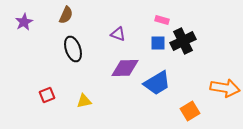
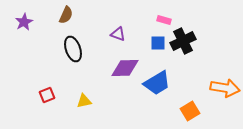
pink rectangle: moved 2 px right
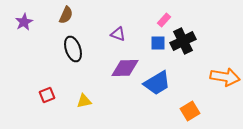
pink rectangle: rotated 64 degrees counterclockwise
orange arrow: moved 11 px up
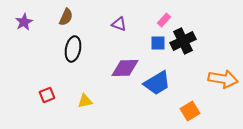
brown semicircle: moved 2 px down
purple triangle: moved 1 px right, 10 px up
black ellipse: rotated 30 degrees clockwise
orange arrow: moved 2 px left, 2 px down
yellow triangle: moved 1 px right
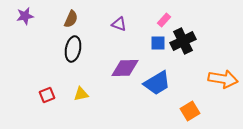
brown semicircle: moved 5 px right, 2 px down
purple star: moved 1 px right, 6 px up; rotated 18 degrees clockwise
yellow triangle: moved 4 px left, 7 px up
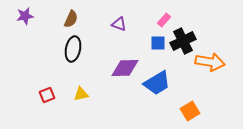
orange arrow: moved 13 px left, 17 px up
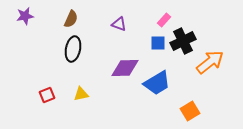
orange arrow: rotated 48 degrees counterclockwise
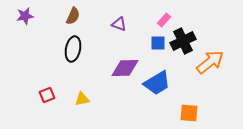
brown semicircle: moved 2 px right, 3 px up
yellow triangle: moved 1 px right, 5 px down
orange square: moved 1 px left, 2 px down; rotated 36 degrees clockwise
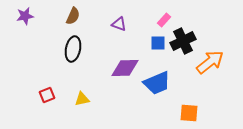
blue trapezoid: rotated 8 degrees clockwise
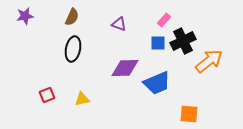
brown semicircle: moved 1 px left, 1 px down
orange arrow: moved 1 px left, 1 px up
orange square: moved 1 px down
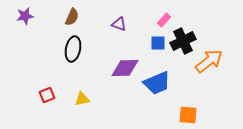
orange square: moved 1 px left, 1 px down
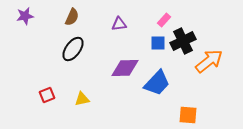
purple triangle: rotated 28 degrees counterclockwise
black ellipse: rotated 25 degrees clockwise
blue trapezoid: rotated 24 degrees counterclockwise
